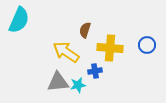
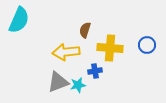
yellow arrow: rotated 40 degrees counterclockwise
gray triangle: rotated 15 degrees counterclockwise
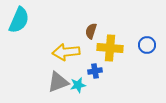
brown semicircle: moved 6 px right, 1 px down
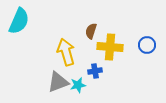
cyan semicircle: moved 1 px down
yellow cross: moved 1 px up
yellow arrow: rotated 80 degrees clockwise
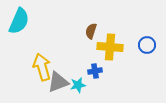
yellow arrow: moved 24 px left, 15 px down
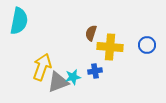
cyan semicircle: rotated 12 degrees counterclockwise
brown semicircle: moved 2 px down
yellow arrow: rotated 36 degrees clockwise
cyan star: moved 5 px left, 8 px up
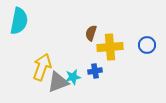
yellow cross: rotated 10 degrees counterclockwise
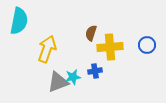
yellow arrow: moved 5 px right, 18 px up
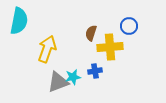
blue circle: moved 18 px left, 19 px up
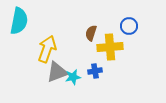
gray triangle: moved 1 px left, 10 px up
